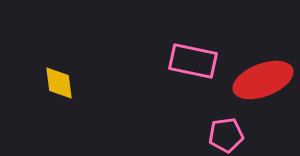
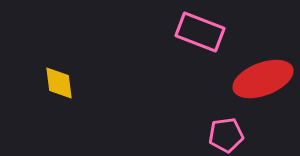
pink rectangle: moved 7 px right, 29 px up; rotated 9 degrees clockwise
red ellipse: moved 1 px up
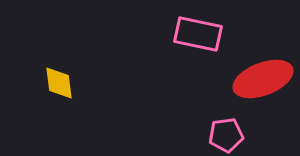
pink rectangle: moved 2 px left, 2 px down; rotated 9 degrees counterclockwise
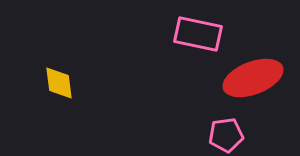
red ellipse: moved 10 px left, 1 px up
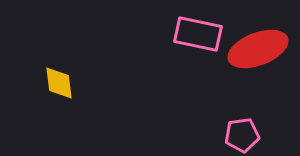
red ellipse: moved 5 px right, 29 px up
pink pentagon: moved 16 px right
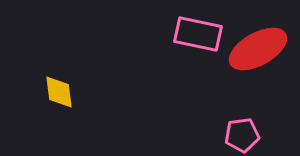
red ellipse: rotated 8 degrees counterclockwise
yellow diamond: moved 9 px down
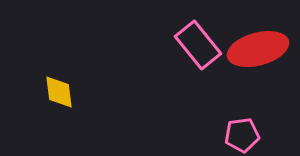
pink rectangle: moved 11 px down; rotated 39 degrees clockwise
red ellipse: rotated 14 degrees clockwise
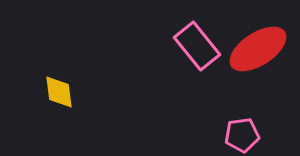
pink rectangle: moved 1 px left, 1 px down
red ellipse: rotated 18 degrees counterclockwise
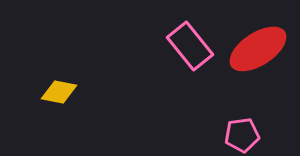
pink rectangle: moved 7 px left
yellow diamond: rotated 72 degrees counterclockwise
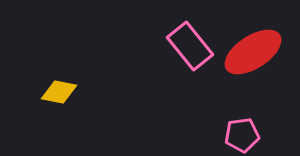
red ellipse: moved 5 px left, 3 px down
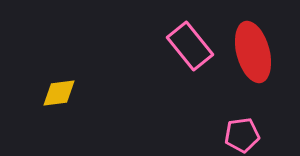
red ellipse: rotated 72 degrees counterclockwise
yellow diamond: moved 1 px down; rotated 18 degrees counterclockwise
